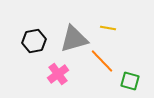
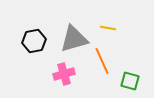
orange line: rotated 20 degrees clockwise
pink cross: moved 6 px right; rotated 20 degrees clockwise
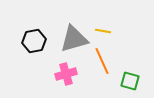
yellow line: moved 5 px left, 3 px down
pink cross: moved 2 px right
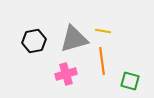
orange line: rotated 16 degrees clockwise
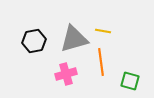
orange line: moved 1 px left, 1 px down
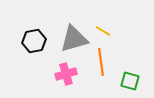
yellow line: rotated 21 degrees clockwise
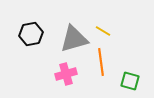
black hexagon: moved 3 px left, 7 px up
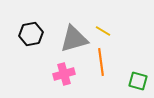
pink cross: moved 2 px left
green square: moved 8 px right
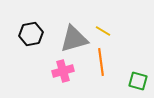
pink cross: moved 1 px left, 3 px up
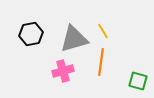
yellow line: rotated 28 degrees clockwise
orange line: rotated 16 degrees clockwise
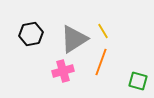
gray triangle: rotated 16 degrees counterclockwise
orange line: rotated 12 degrees clockwise
